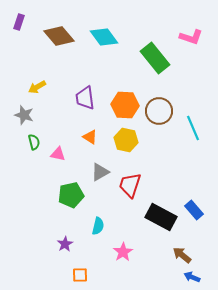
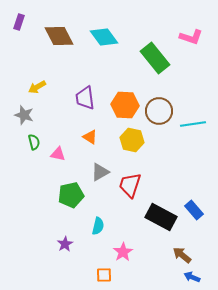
brown diamond: rotated 12 degrees clockwise
cyan line: moved 4 px up; rotated 75 degrees counterclockwise
yellow hexagon: moved 6 px right
orange square: moved 24 px right
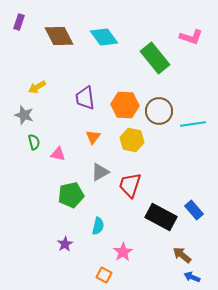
orange triangle: moved 3 px right; rotated 35 degrees clockwise
orange square: rotated 28 degrees clockwise
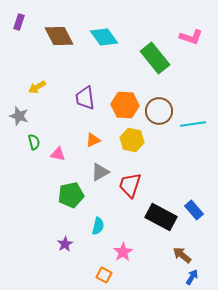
gray star: moved 5 px left, 1 px down
orange triangle: moved 3 px down; rotated 28 degrees clockwise
blue arrow: rotated 98 degrees clockwise
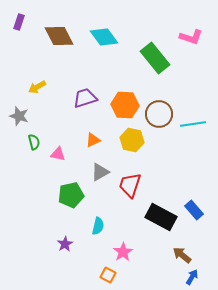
purple trapezoid: rotated 80 degrees clockwise
brown circle: moved 3 px down
orange square: moved 4 px right
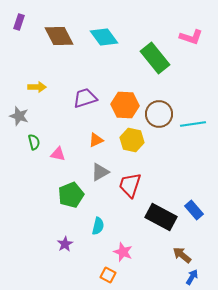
yellow arrow: rotated 150 degrees counterclockwise
orange triangle: moved 3 px right
green pentagon: rotated 10 degrees counterclockwise
pink star: rotated 18 degrees counterclockwise
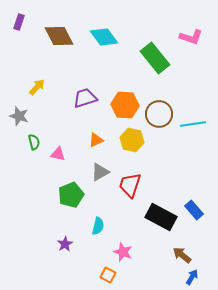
yellow arrow: rotated 48 degrees counterclockwise
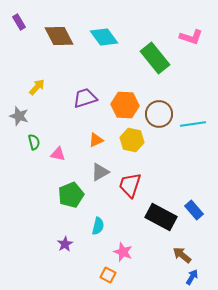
purple rectangle: rotated 49 degrees counterclockwise
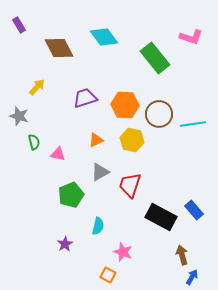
purple rectangle: moved 3 px down
brown diamond: moved 12 px down
brown arrow: rotated 36 degrees clockwise
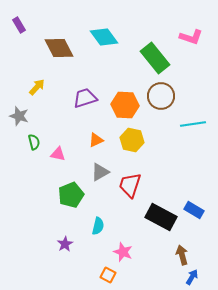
brown circle: moved 2 px right, 18 px up
blue rectangle: rotated 18 degrees counterclockwise
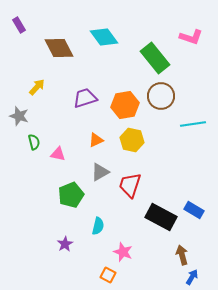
orange hexagon: rotated 12 degrees counterclockwise
